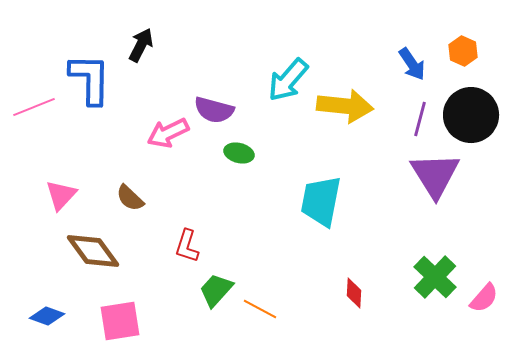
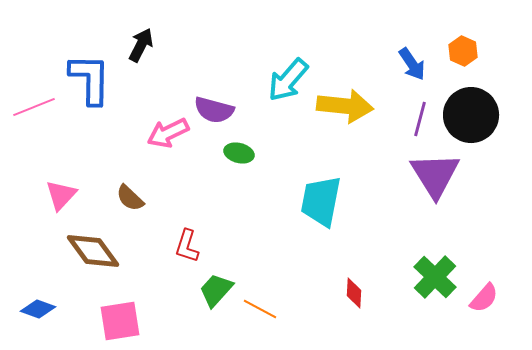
blue diamond: moved 9 px left, 7 px up
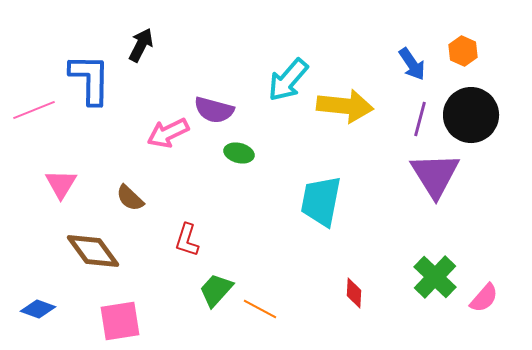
pink line: moved 3 px down
pink triangle: moved 11 px up; rotated 12 degrees counterclockwise
red L-shape: moved 6 px up
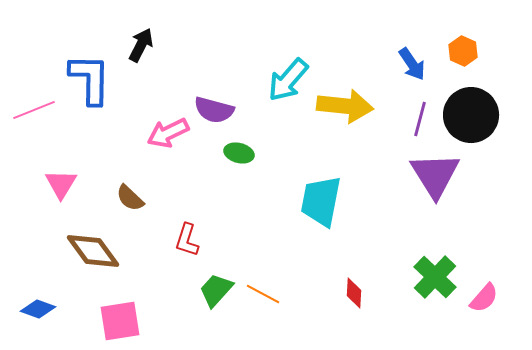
orange line: moved 3 px right, 15 px up
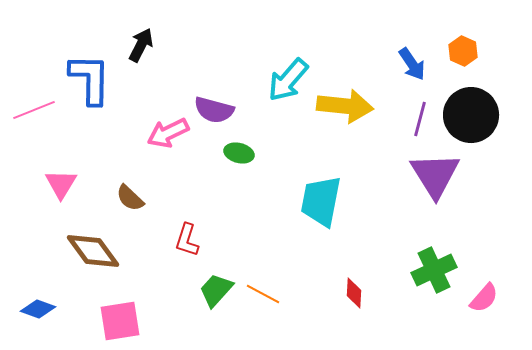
green cross: moved 1 px left, 7 px up; rotated 21 degrees clockwise
